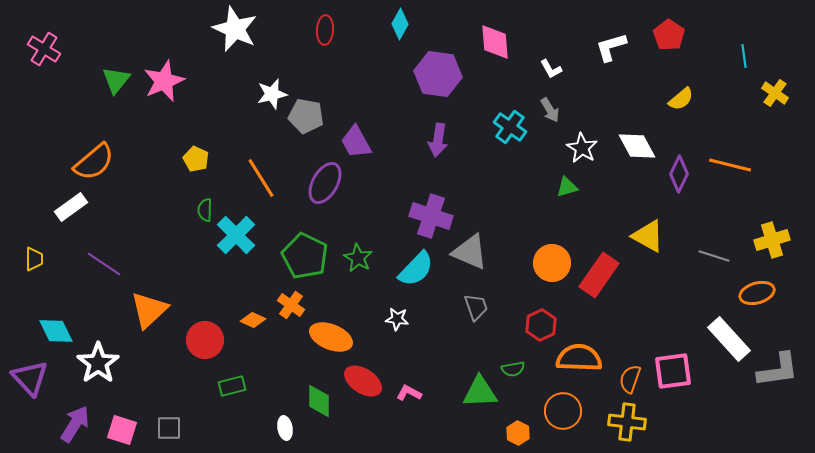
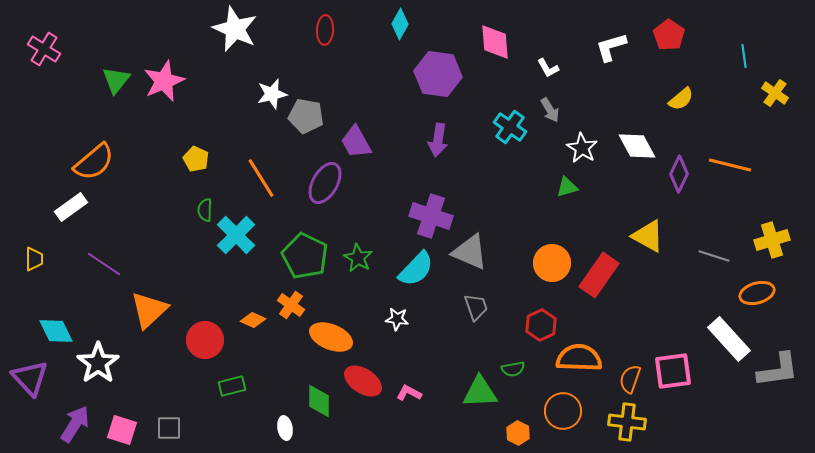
white L-shape at (551, 69): moved 3 px left, 1 px up
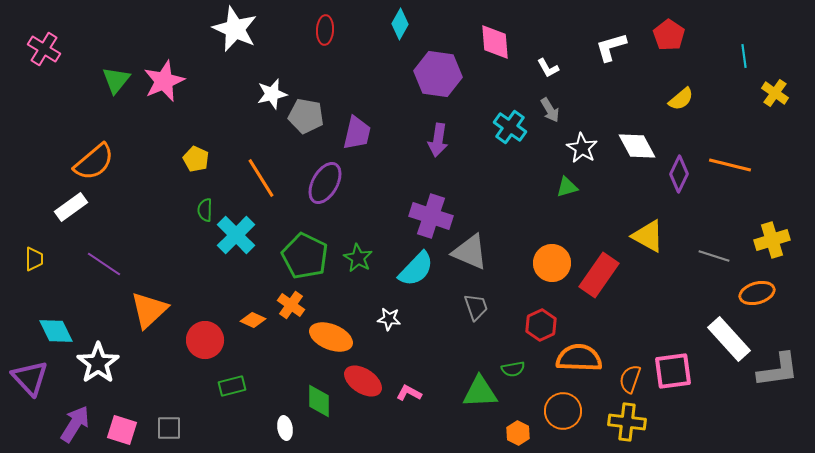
purple trapezoid at (356, 142): moved 1 px right, 9 px up; rotated 138 degrees counterclockwise
white star at (397, 319): moved 8 px left
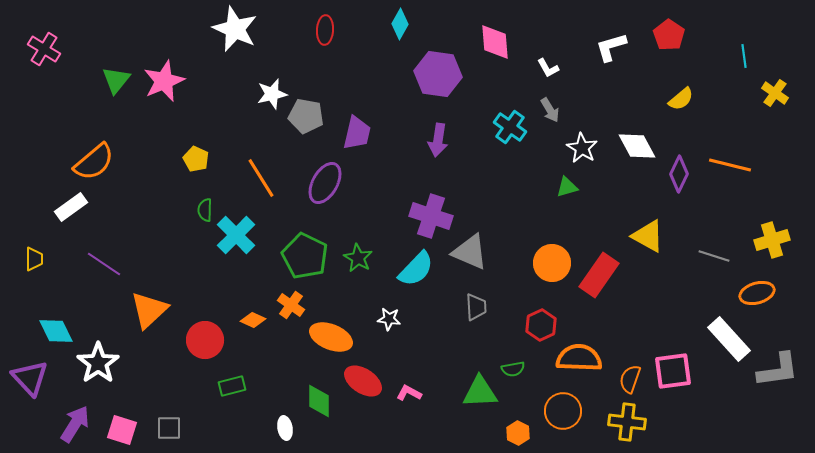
gray trapezoid at (476, 307): rotated 16 degrees clockwise
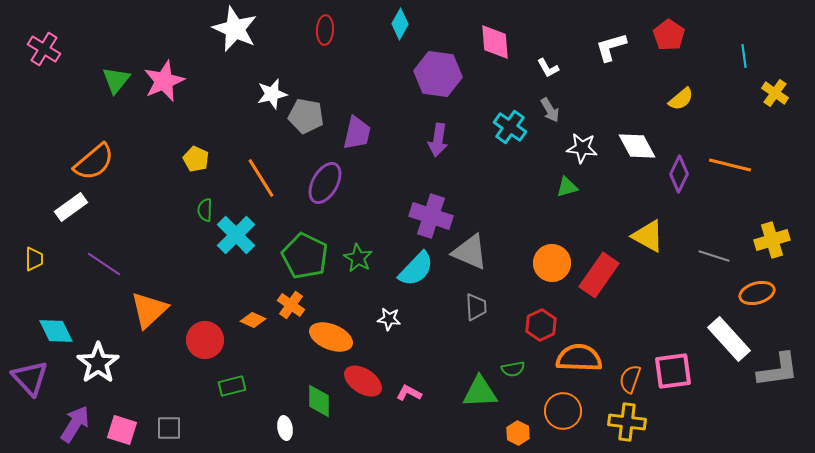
white star at (582, 148): rotated 24 degrees counterclockwise
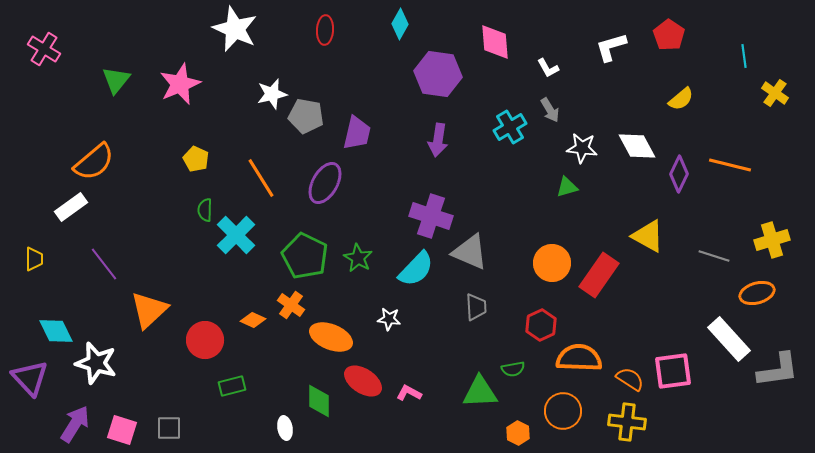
pink star at (164, 81): moved 16 px right, 3 px down
cyan cross at (510, 127): rotated 24 degrees clockwise
purple line at (104, 264): rotated 18 degrees clockwise
white star at (98, 363): moved 2 px left; rotated 21 degrees counterclockwise
orange semicircle at (630, 379): rotated 104 degrees clockwise
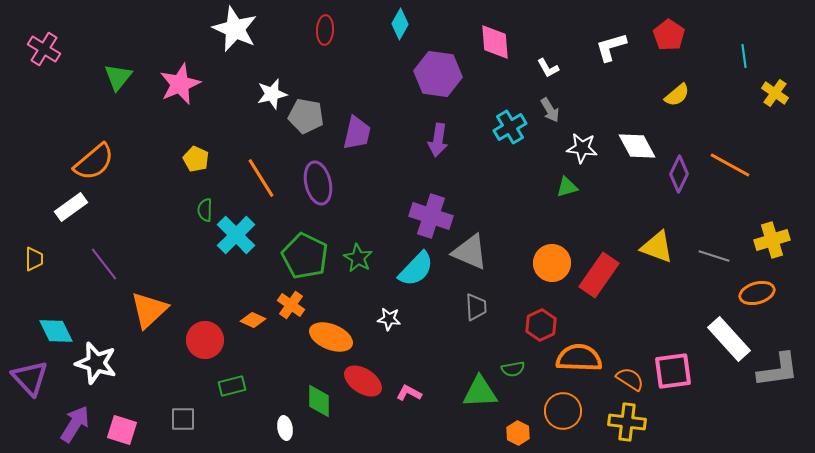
green triangle at (116, 80): moved 2 px right, 3 px up
yellow semicircle at (681, 99): moved 4 px left, 4 px up
orange line at (730, 165): rotated 15 degrees clockwise
purple ellipse at (325, 183): moved 7 px left; rotated 42 degrees counterclockwise
yellow triangle at (648, 236): moved 9 px right, 11 px down; rotated 9 degrees counterclockwise
gray square at (169, 428): moved 14 px right, 9 px up
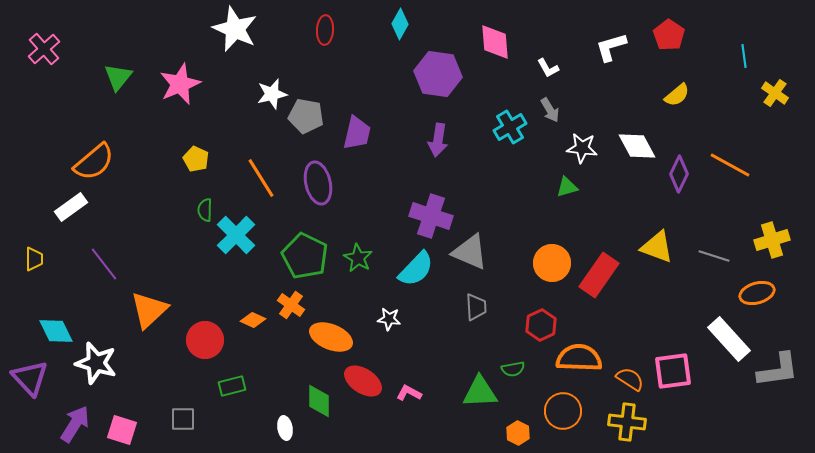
pink cross at (44, 49): rotated 16 degrees clockwise
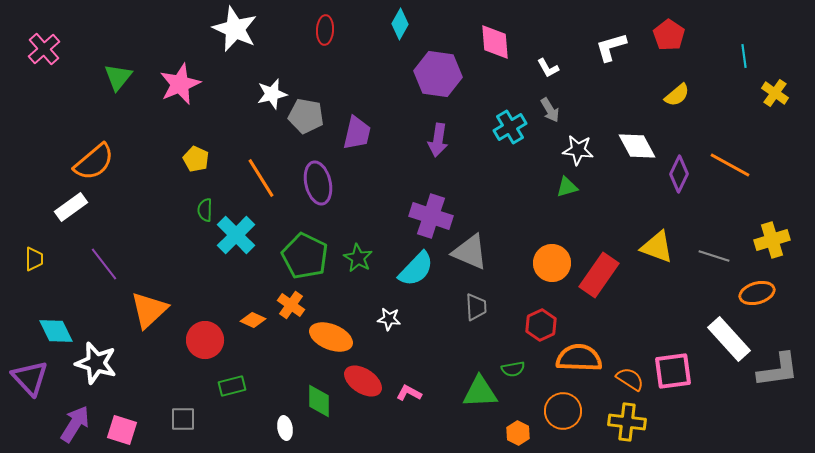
white star at (582, 148): moved 4 px left, 2 px down
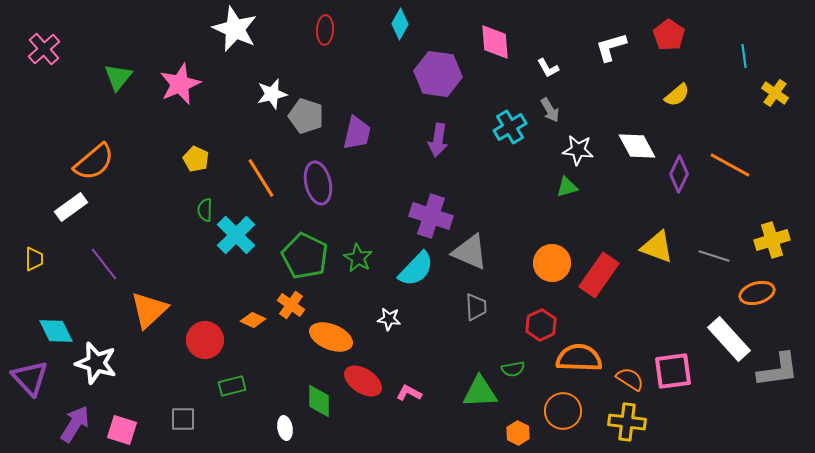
gray pentagon at (306, 116): rotated 8 degrees clockwise
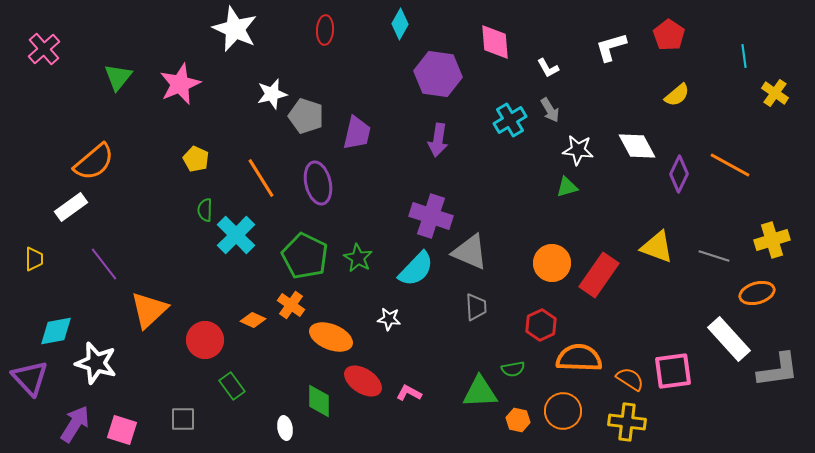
cyan cross at (510, 127): moved 7 px up
cyan diamond at (56, 331): rotated 75 degrees counterclockwise
green rectangle at (232, 386): rotated 68 degrees clockwise
orange hexagon at (518, 433): moved 13 px up; rotated 15 degrees counterclockwise
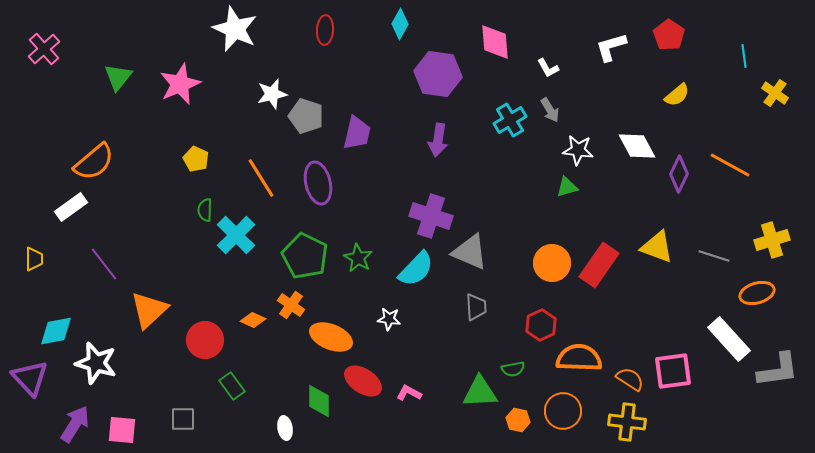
red rectangle at (599, 275): moved 10 px up
pink square at (122, 430): rotated 12 degrees counterclockwise
